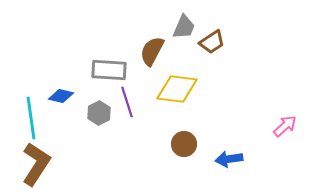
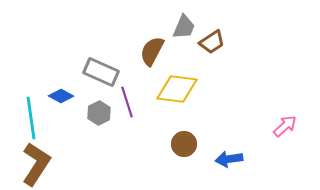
gray rectangle: moved 8 px left, 2 px down; rotated 20 degrees clockwise
blue diamond: rotated 15 degrees clockwise
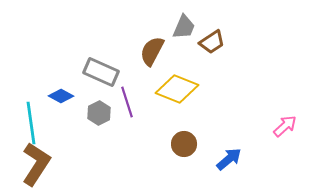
yellow diamond: rotated 15 degrees clockwise
cyan line: moved 5 px down
blue arrow: rotated 148 degrees clockwise
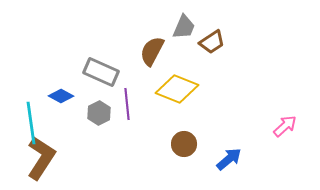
purple line: moved 2 px down; rotated 12 degrees clockwise
brown L-shape: moved 5 px right, 6 px up
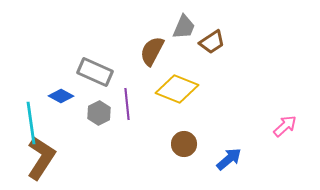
gray rectangle: moved 6 px left
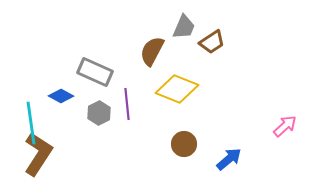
brown L-shape: moved 3 px left, 4 px up
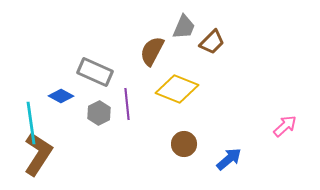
brown trapezoid: rotated 12 degrees counterclockwise
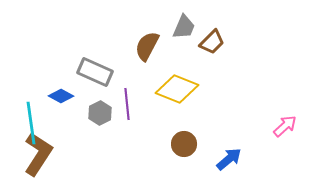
brown semicircle: moved 5 px left, 5 px up
gray hexagon: moved 1 px right
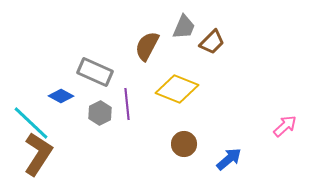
cyan line: rotated 39 degrees counterclockwise
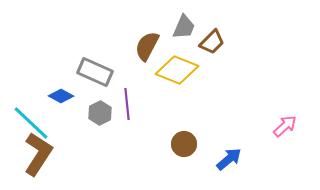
yellow diamond: moved 19 px up
